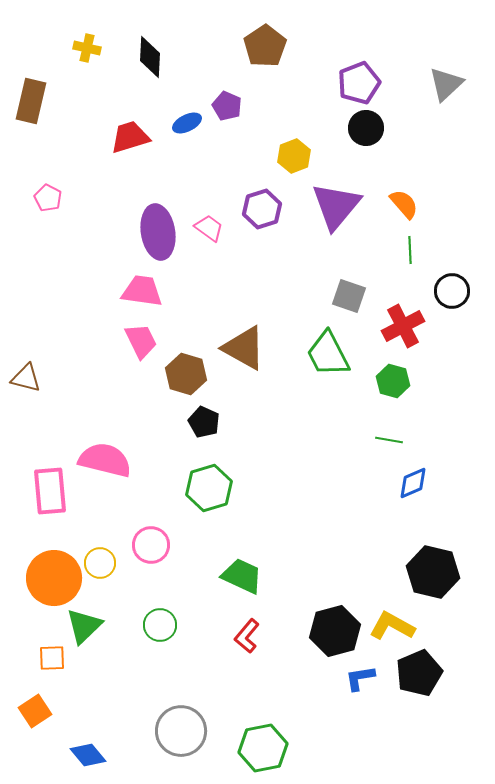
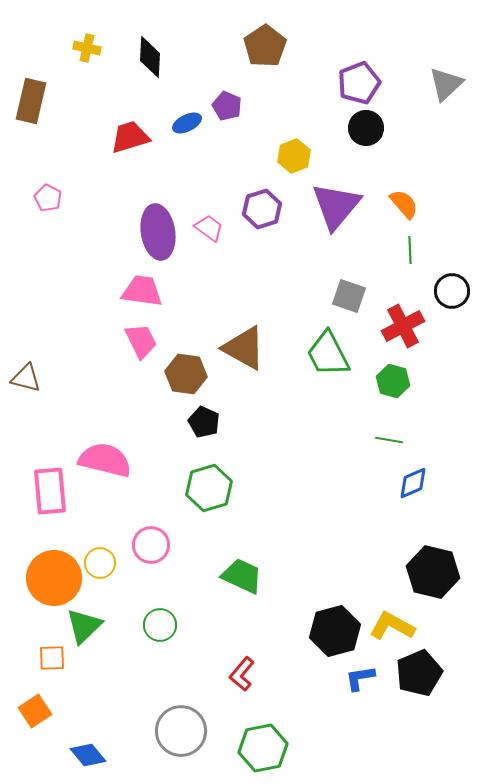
brown hexagon at (186, 374): rotated 9 degrees counterclockwise
red L-shape at (247, 636): moved 5 px left, 38 px down
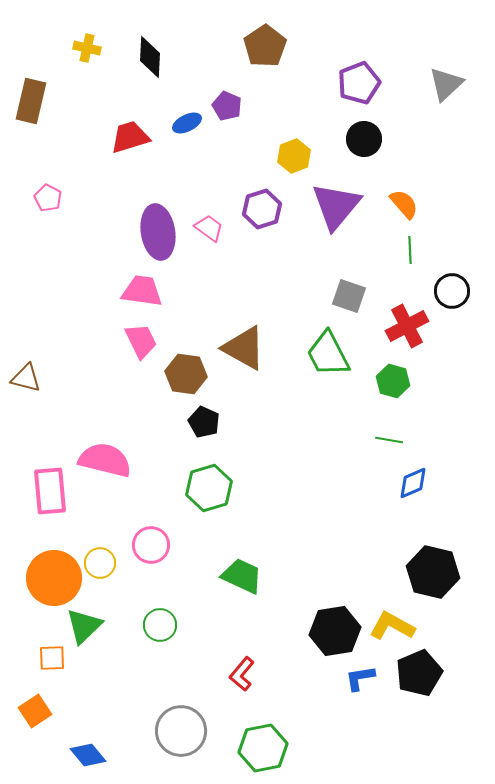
black circle at (366, 128): moved 2 px left, 11 px down
red cross at (403, 326): moved 4 px right
black hexagon at (335, 631): rotated 6 degrees clockwise
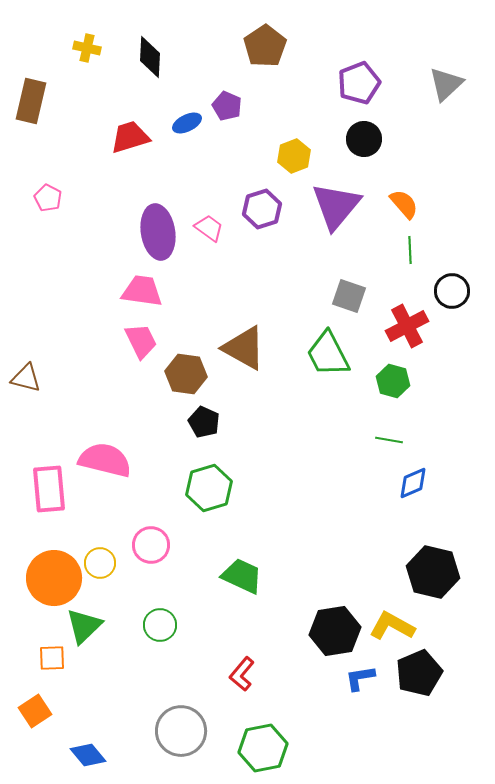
pink rectangle at (50, 491): moved 1 px left, 2 px up
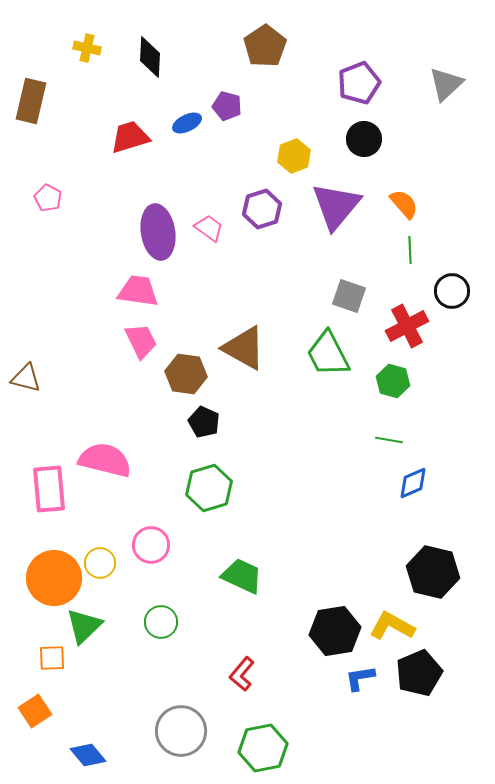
purple pentagon at (227, 106): rotated 8 degrees counterclockwise
pink trapezoid at (142, 291): moved 4 px left
green circle at (160, 625): moved 1 px right, 3 px up
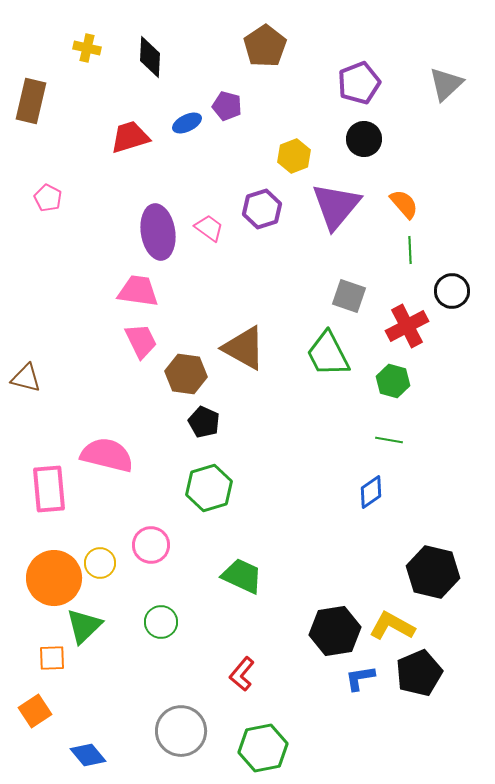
pink semicircle at (105, 460): moved 2 px right, 5 px up
blue diamond at (413, 483): moved 42 px left, 9 px down; rotated 12 degrees counterclockwise
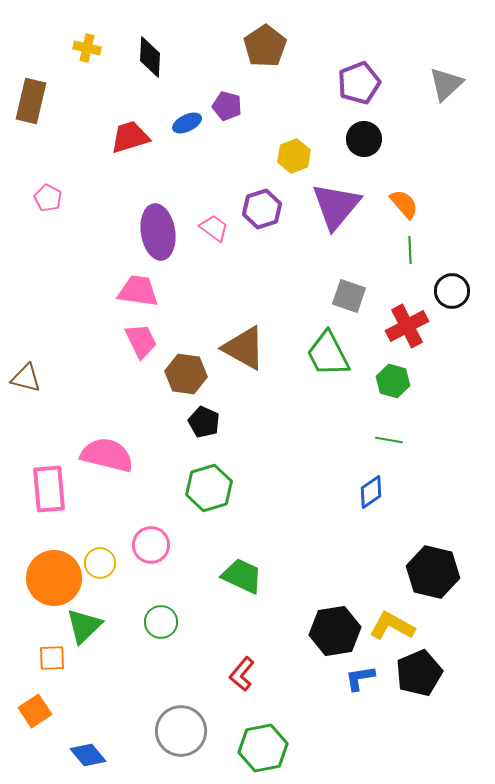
pink trapezoid at (209, 228): moved 5 px right
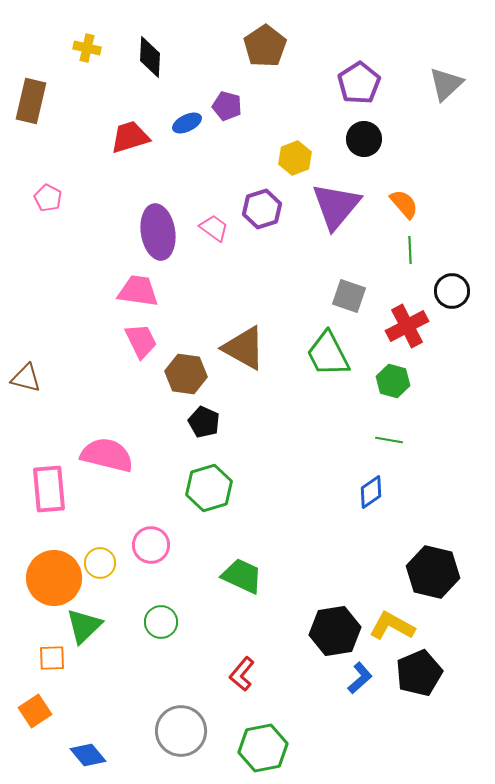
purple pentagon at (359, 83): rotated 12 degrees counterclockwise
yellow hexagon at (294, 156): moved 1 px right, 2 px down
blue L-shape at (360, 678): rotated 148 degrees clockwise
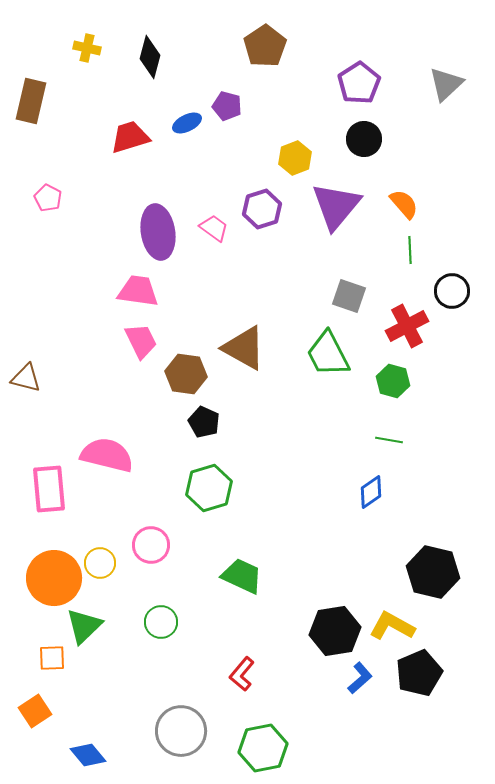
black diamond at (150, 57): rotated 12 degrees clockwise
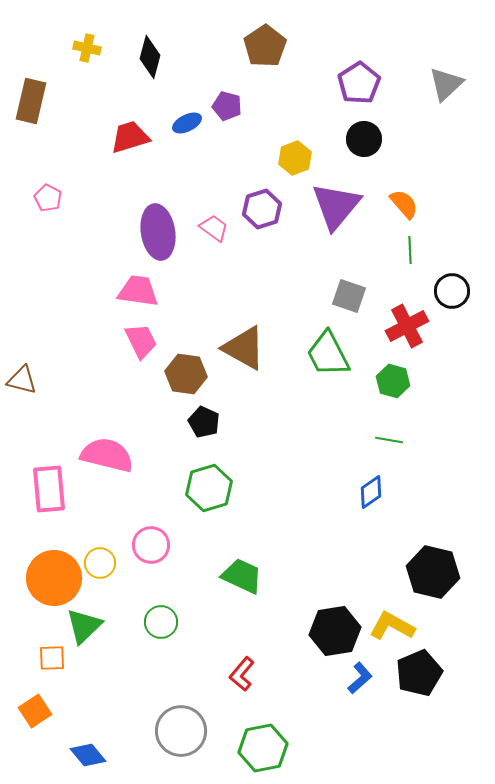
brown triangle at (26, 378): moved 4 px left, 2 px down
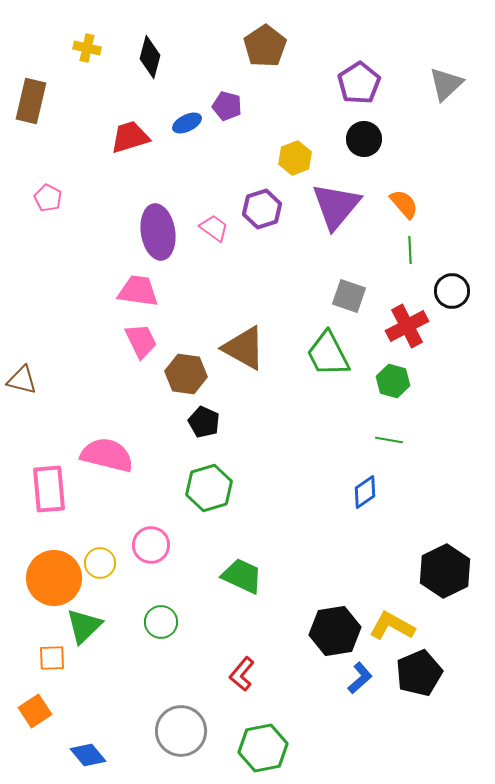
blue diamond at (371, 492): moved 6 px left
black hexagon at (433, 572): moved 12 px right, 1 px up; rotated 21 degrees clockwise
